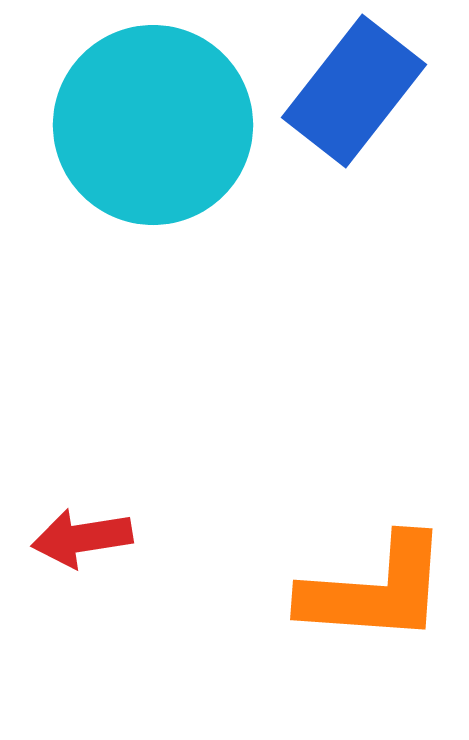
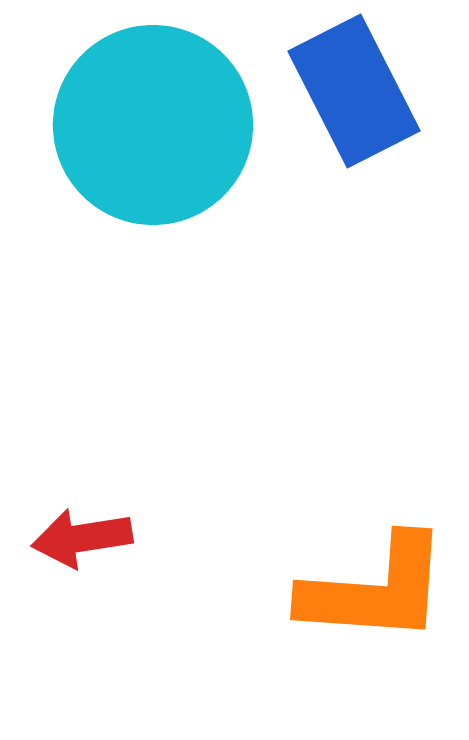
blue rectangle: rotated 65 degrees counterclockwise
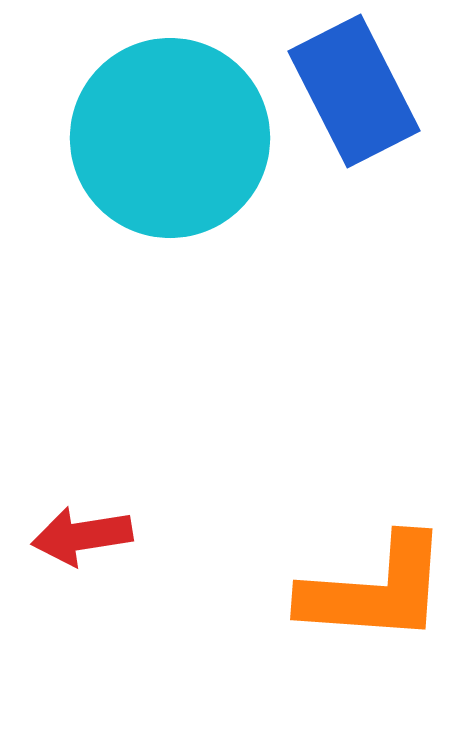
cyan circle: moved 17 px right, 13 px down
red arrow: moved 2 px up
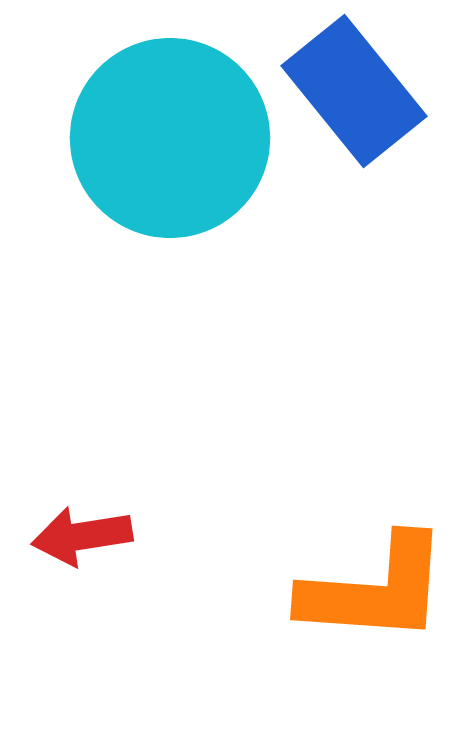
blue rectangle: rotated 12 degrees counterclockwise
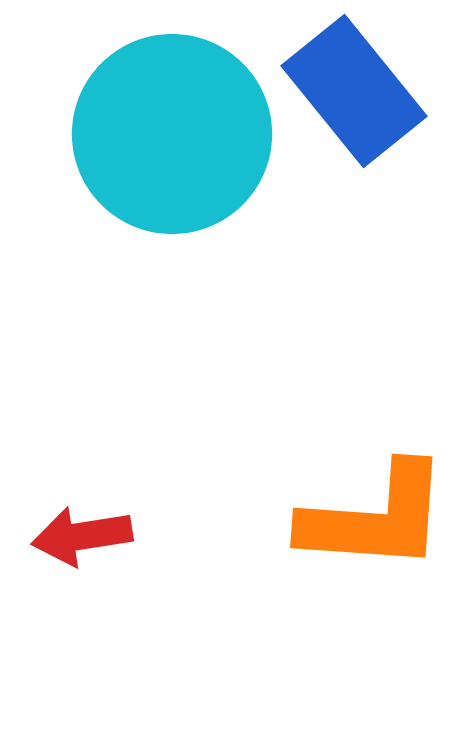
cyan circle: moved 2 px right, 4 px up
orange L-shape: moved 72 px up
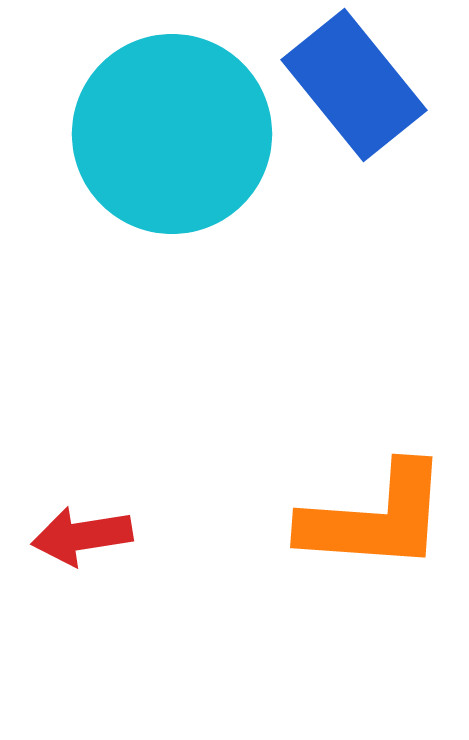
blue rectangle: moved 6 px up
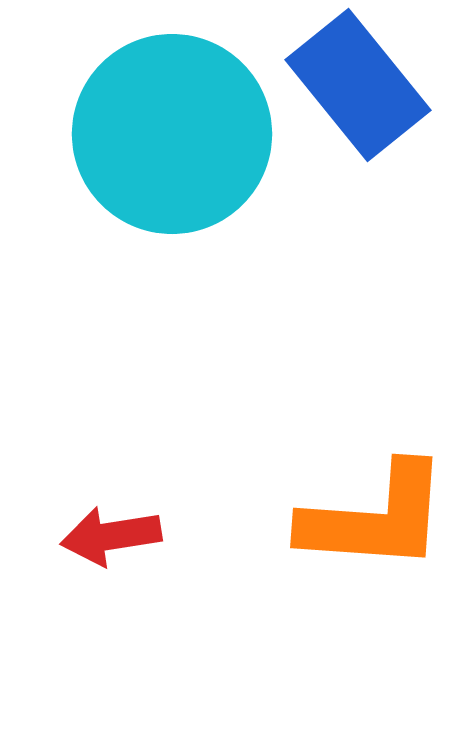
blue rectangle: moved 4 px right
red arrow: moved 29 px right
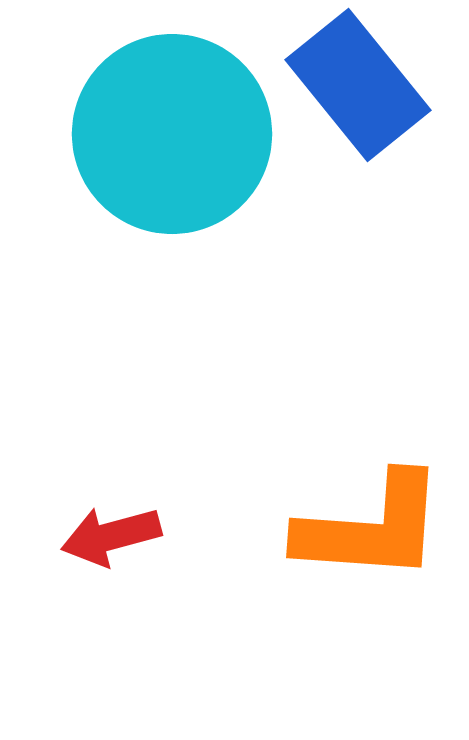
orange L-shape: moved 4 px left, 10 px down
red arrow: rotated 6 degrees counterclockwise
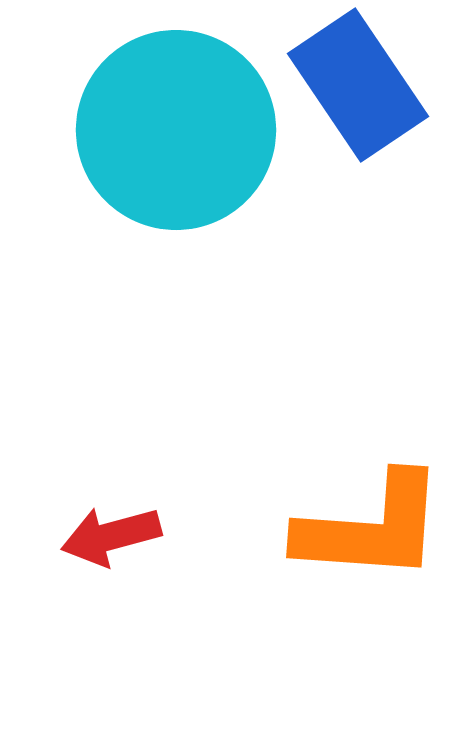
blue rectangle: rotated 5 degrees clockwise
cyan circle: moved 4 px right, 4 px up
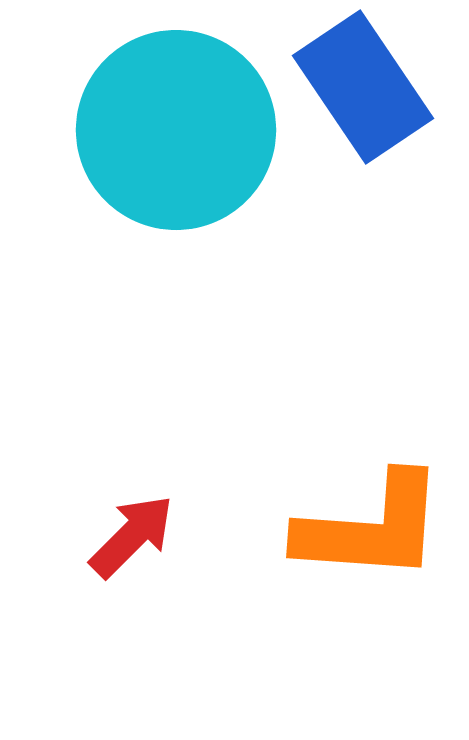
blue rectangle: moved 5 px right, 2 px down
red arrow: moved 21 px right; rotated 150 degrees clockwise
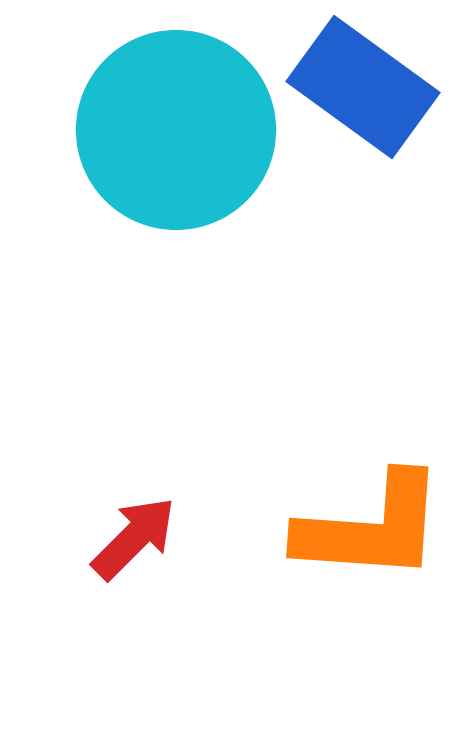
blue rectangle: rotated 20 degrees counterclockwise
red arrow: moved 2 px right, 2 px down
